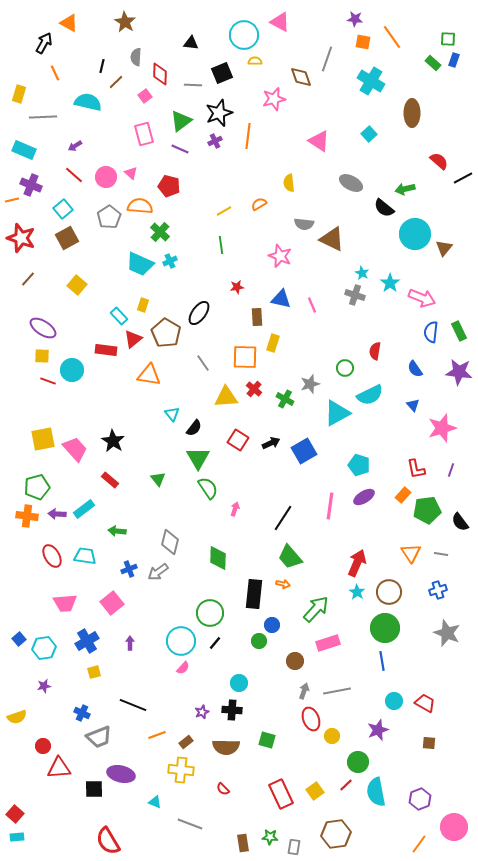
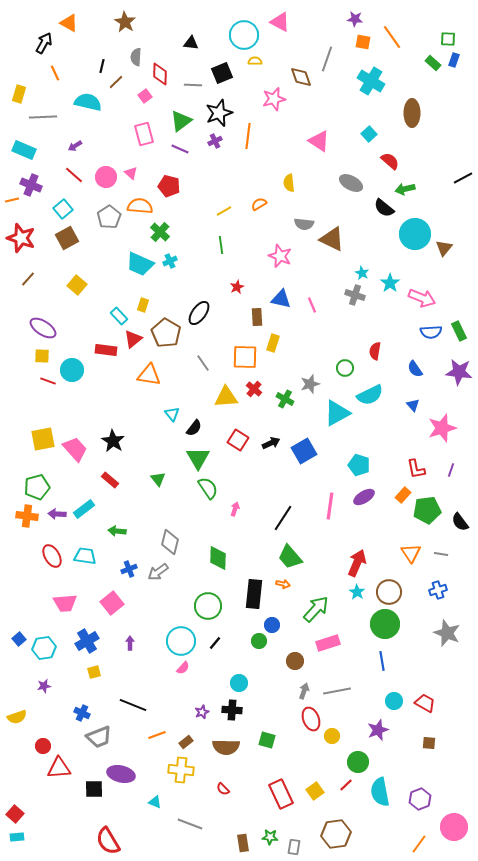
red semicircle at (439, 161): moved 49 px left
red star at (237, 287): rotated 16 degrees counterclockwise
blue semicircle at (431, 332): rotated 100 degrees counterclockwise
green circle at (210, 613): moved 2 px left, 7 px up
green circle at (385, 628): moved 4 px up
cyan semicircle at (376, 792): moved 4 px right
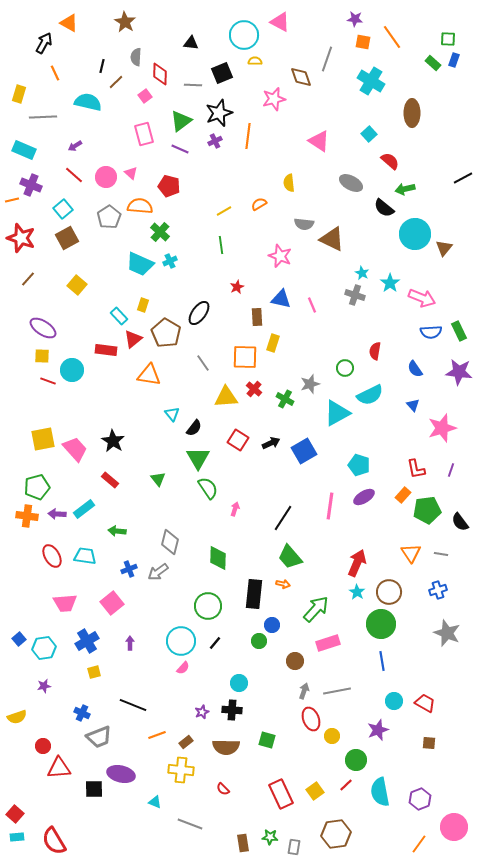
green circle at (385, 624): moved 4 px left
green circle at (358, 762): moved 2 px left, 2 px up
red semicircle at (108, 841): moved 54 px left
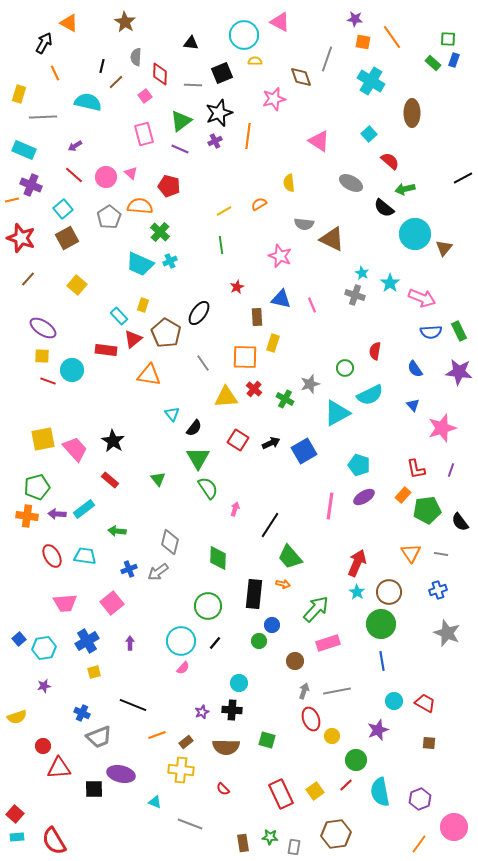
black line at (283, 518): moved 13 px left, 7 px down
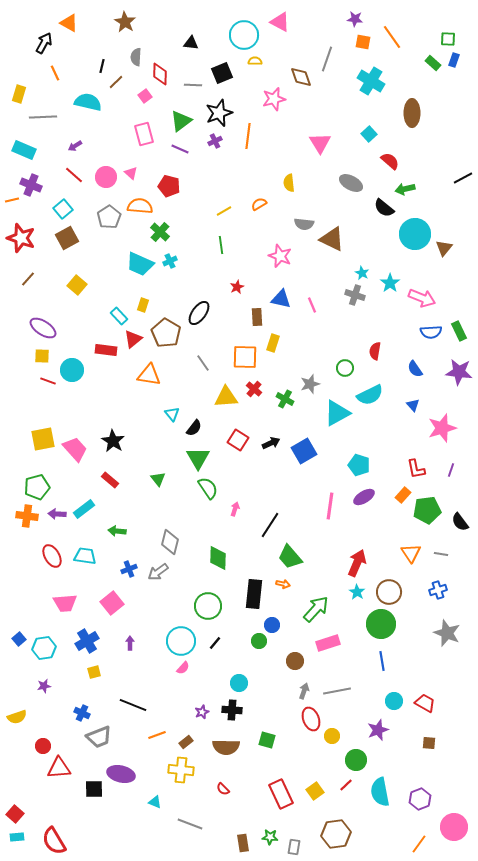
pink triangle at (319, 141): moved 1 px right, 2 px down; rotated 25 degrees clockwise
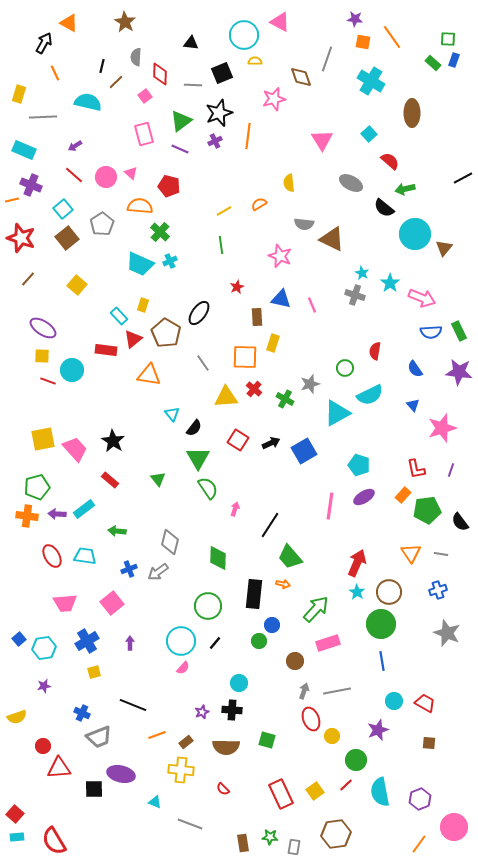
pink triangle at (320, 143): moved 2 px right, 3 px up
gray pentagon at (109, 217): moved 7 px left, 7 px down
brown square at (67, 238): rotated 10 degrees counterclockwise
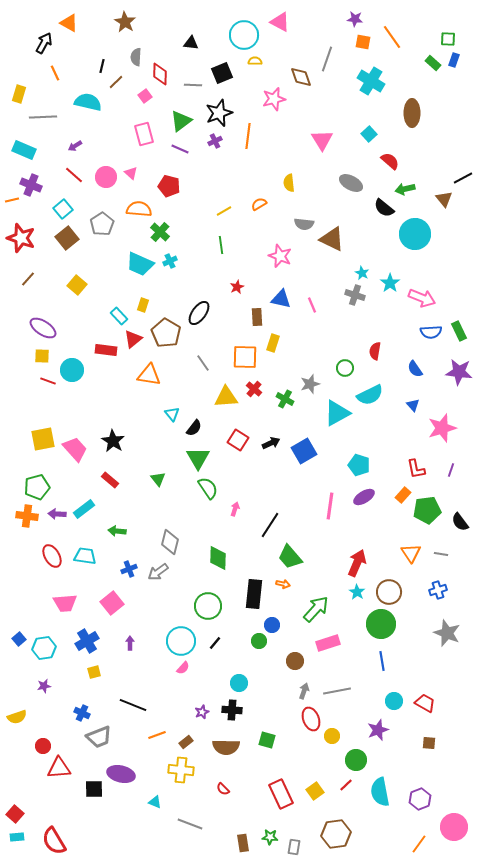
orange semicircle at (140, 206): moved 1 px left, 3 px down
brown triangle at (444, 248): moved 49 px up; rotated 18 degrees counterclockwise
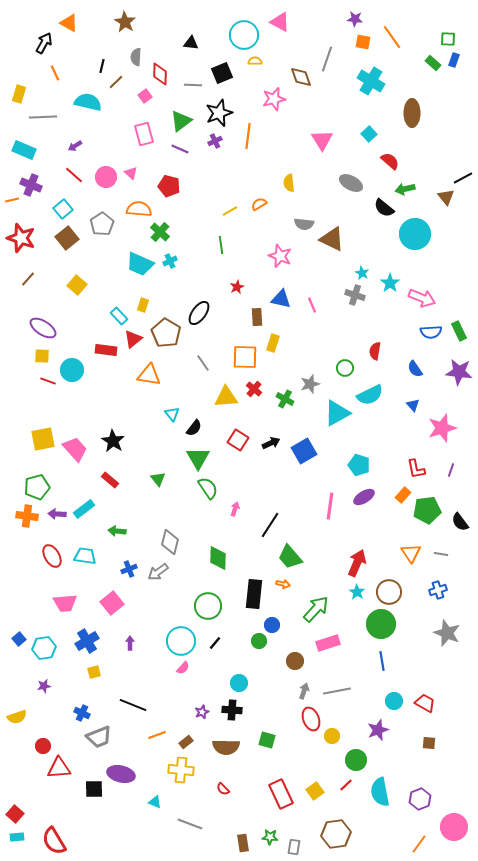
brown triangle at (444, 199): moved 2 px right, 2 px up
yellow line at (224, 211): moved 6 px right
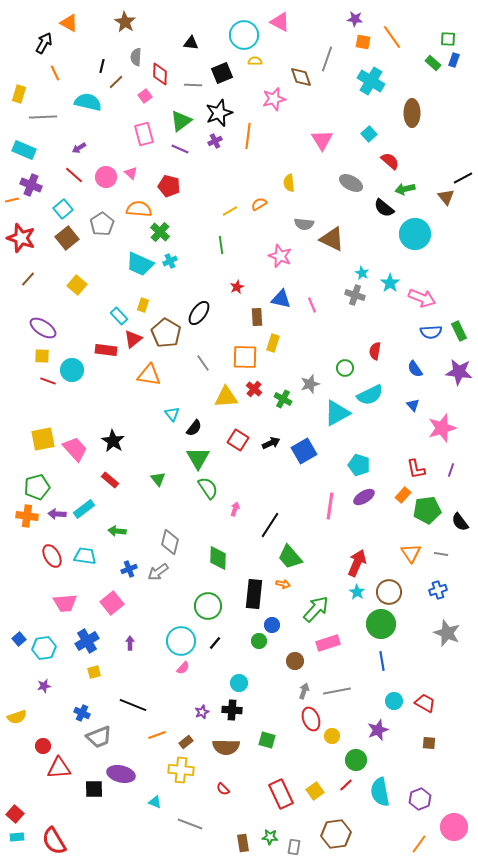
purple arrow at (75, 146): moved 4 px right, 2 px down
green cross at (285, 399): moved 2 px left
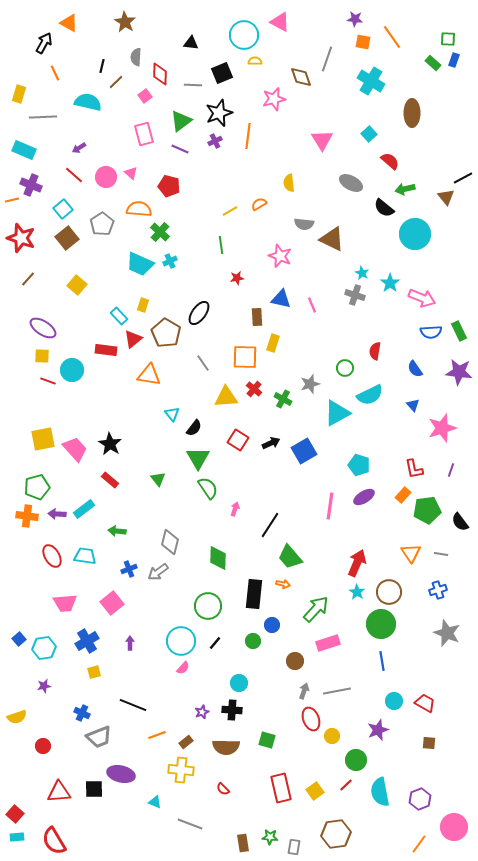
red star at (237, 287): moved 9 px up; rotated 16 degrees clockwise
black star at (113, 441): moved 3 px left, 3 px down
red L-shape at (416, 469): moved 2 px left
green circle at (259, 641): moved 6 px left
red triangle at (59, 768): moved 24 px down
red rectangle at (281, 794): moved 6 px up; rotated 12 degrees clockwise
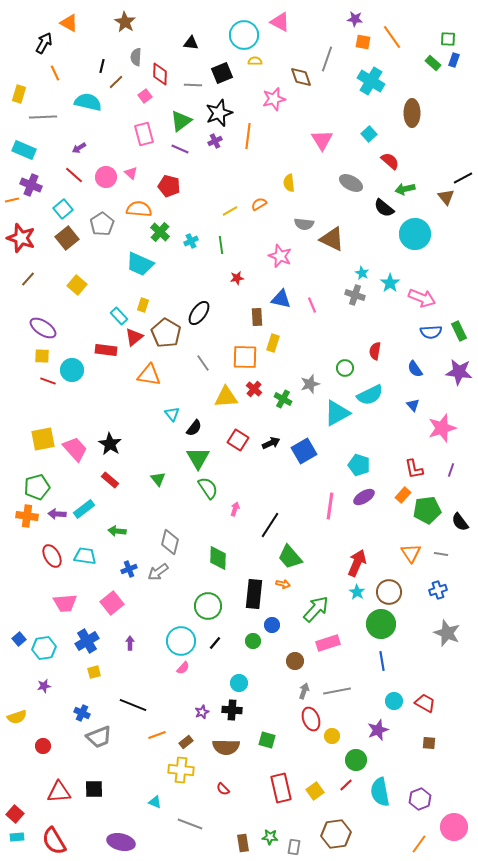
cyan cross at (170, 261): moved 21 px right, 20 px up
red triangle at (133, 339): moved 1 px right, 2 px up
purple ellipse at (121, 774): moved 68 px down
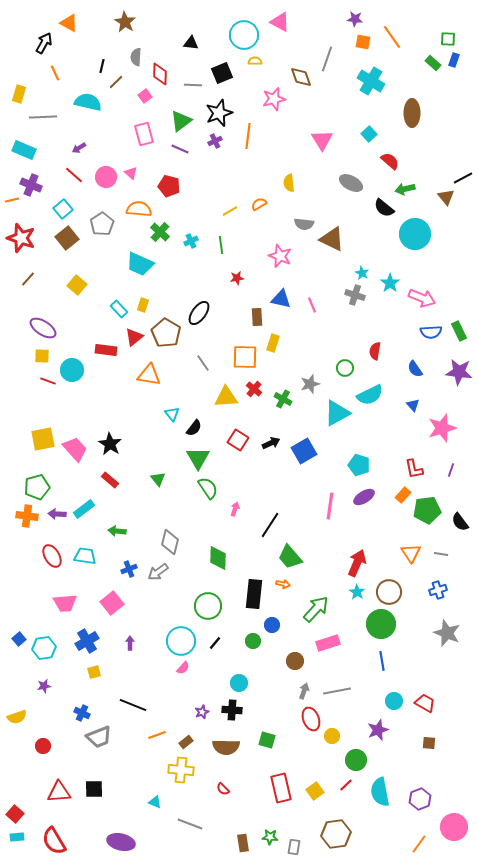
cyan rectangle at (119, 316): moved 7 px up
